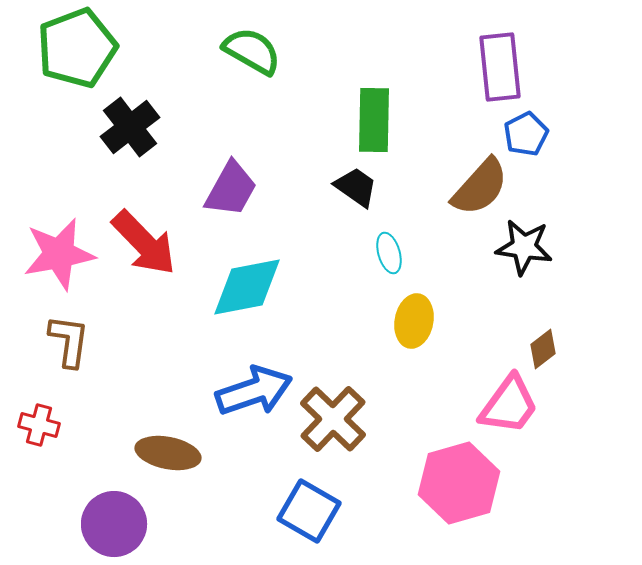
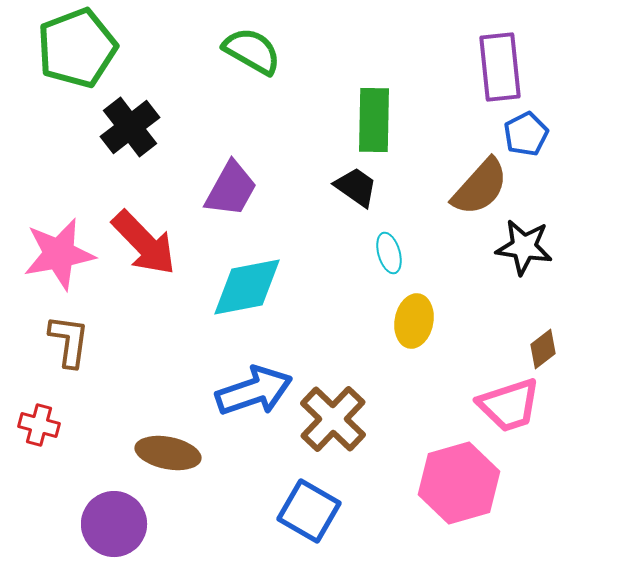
pink trapezoid: rotated 36 degrees clockwise
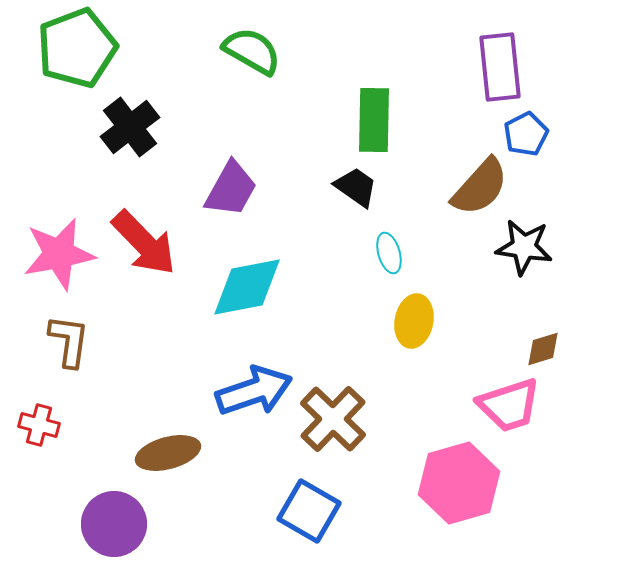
brown diamond: rotated 21 degrees clockwise
brown ellipse: rotated 26 degrees counterclockwise
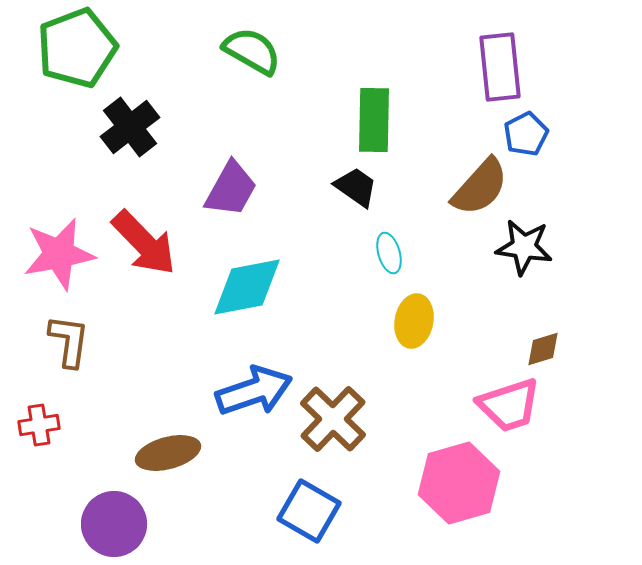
red cross: rotated 24 degrees counterclockwise
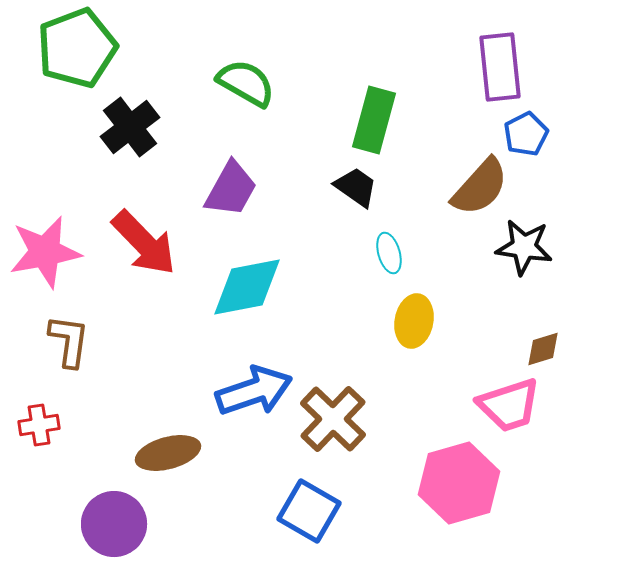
green semicircle: moved 6 px left, 32 px down
green rectangle: rotated 14 degrees clockwise
pink star: moved 14 px left, 2 px up
